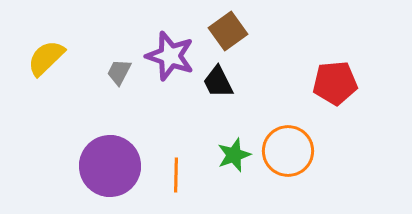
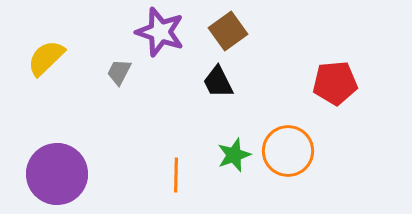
purple star: moved 10 px left, 24 px up
purple circle: moved 53 px left, 8 px down
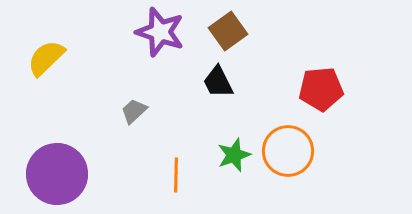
gray trapezoid: moved 15 px right, 39 px down; rotated 20 degrees clockwise
red pentagon: moved 14 px left, 6 px down
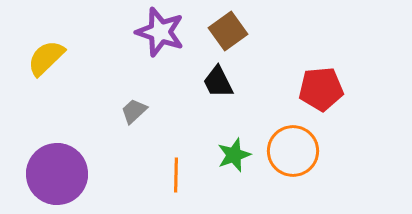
orange circle: moved 5 px right
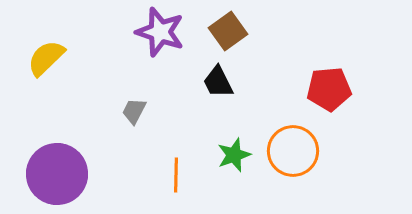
red pentagon: moved 8 px right
gray trapezoid: rotated 20 degrees counterclockwise
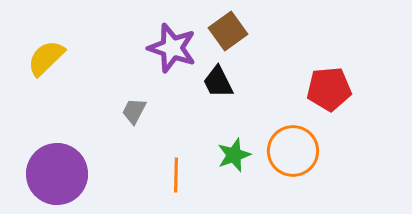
purple star: moved 12 px right, 16 px down
